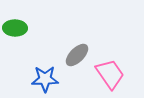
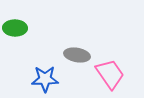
gray ellipse: rotated 55 degrees clockwise
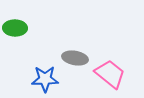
gray ellipse: moved 2 px left, 3 px down
pink trapezoid: rotated 16 degrees counterclockwise
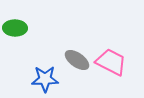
gray ellipse: moved 2 px right, 2 px down; rotated 25 degrees clockwise
pink trapezoid: moved 1 px right, 12 px up; rotated 12 degrees counterclockwise
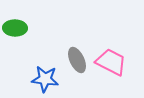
gray ellipse: rotated 30 degrees clockwise
blue star: rotated 8 degrees clockwise
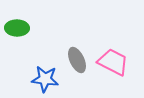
green ellipse: moved 2 px right
pink trapezoid: moved 2 px right
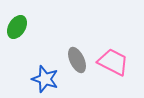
green ellipse: moved 1 px up; rotated 60 degrees counterclockwise
blue star: rotated 12 degrees clockwise
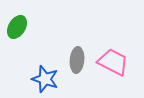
gray ellipse: rotated 30 degrees clockwise
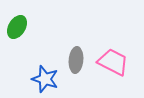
gray ellipse: moved 1 px left
